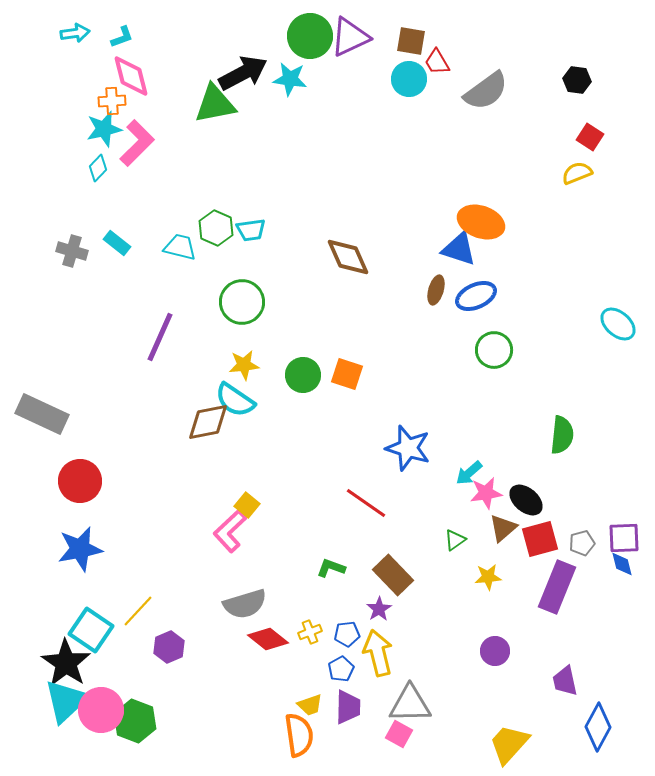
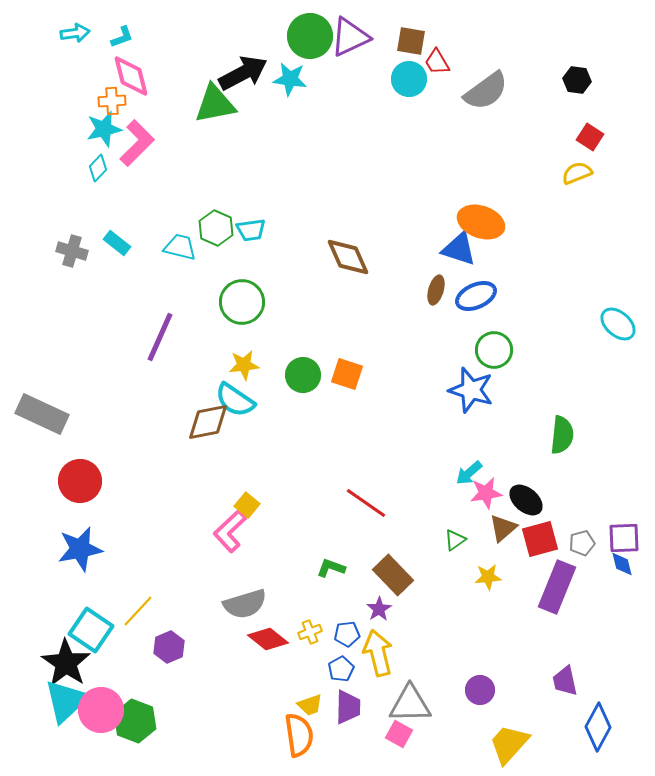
blue star at (408, 448): moved 63 px right, 58 px up
purple circle at (495, 651): moved 15 px left, 39 px down
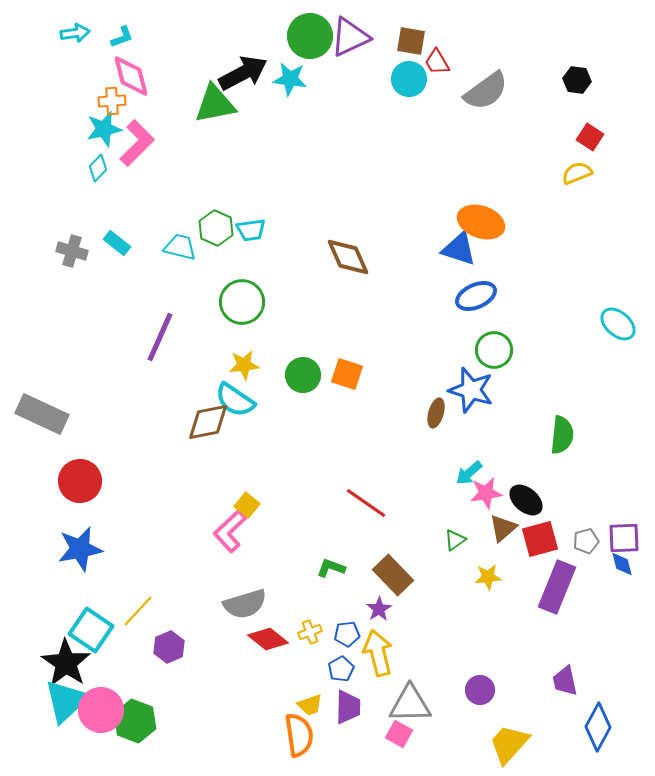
brown ellipse at (436, 290): moved 123 px down
gray pentagon at (582, 543): moved 4 px right, 2 px up
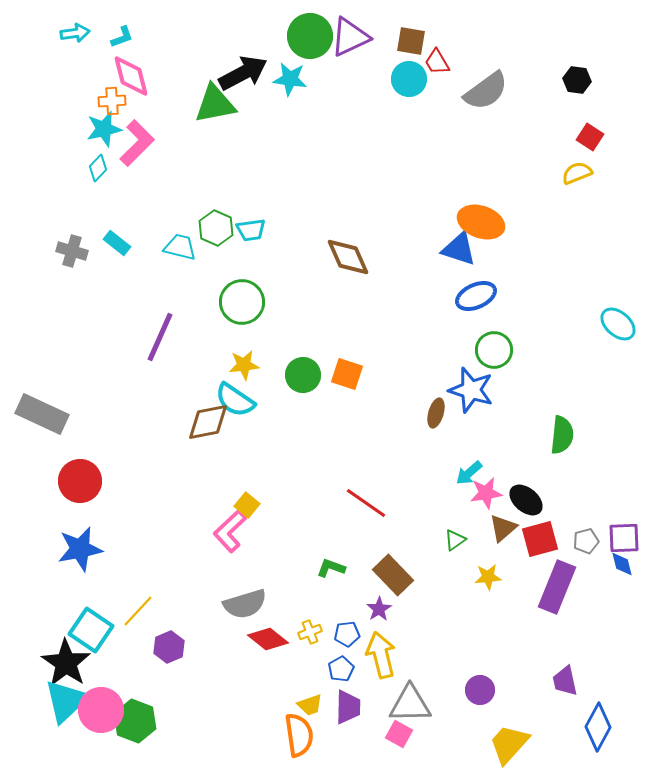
yellow arrow at (378, 653): moved 3 px right, 2 px down
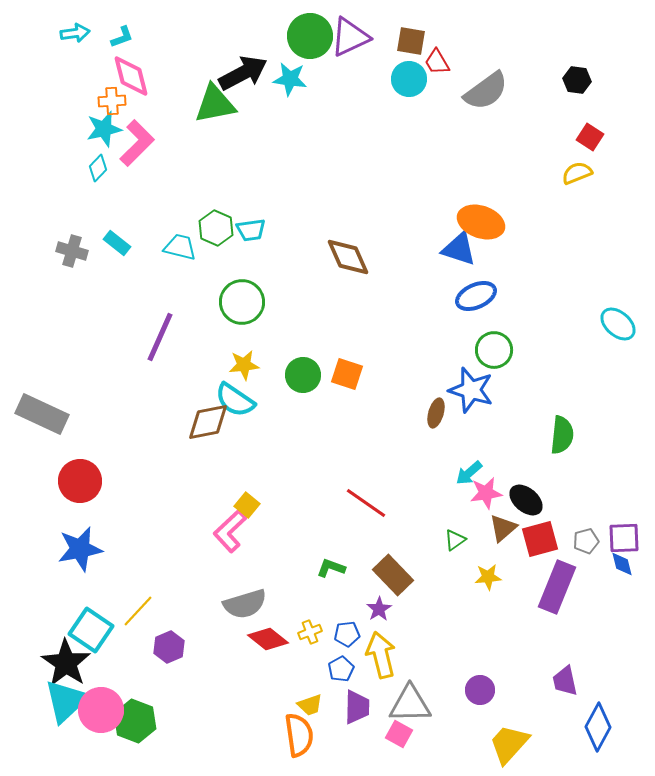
purple trapezoid at (348, 707): moved 9 px right
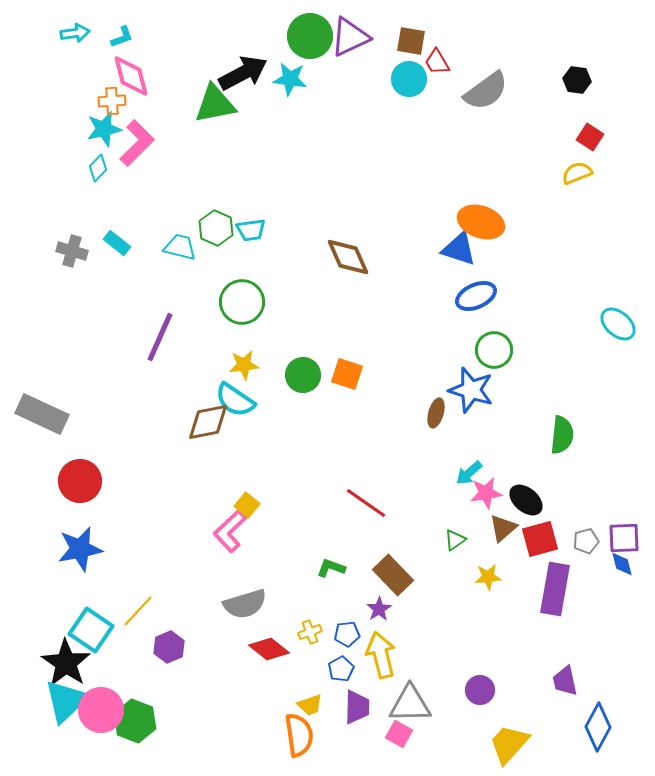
purple rectangle at (557, 587): moved 2 px left, 2 px down; rotated 12 degrees counterclockwise
red diamond at (268, 639): moved 1 px right, 10 px down
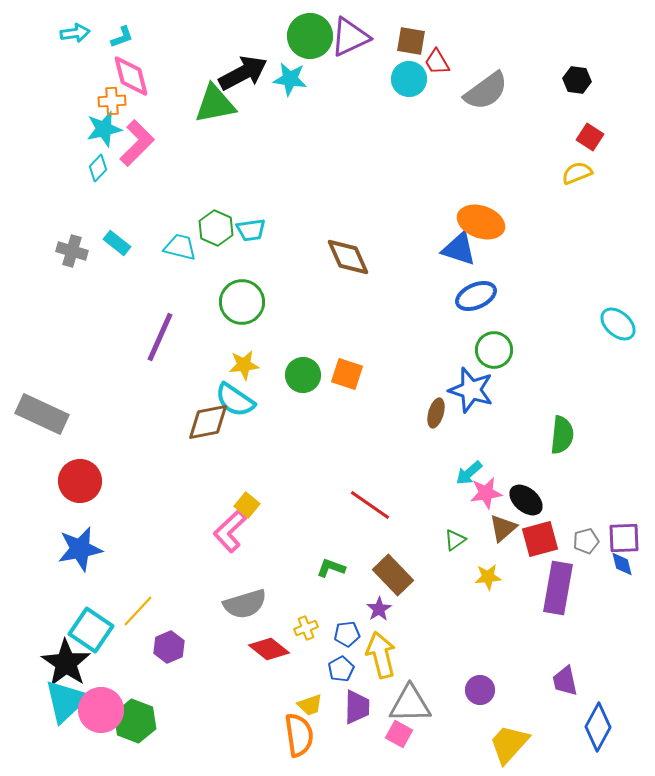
red line at (366, 503): moved 4 px right, 2 px down
purple rectangle at (555, 589): moved 3 px right, 1 px up
yellow cross at (310, 632): moved 4 px left, 4 px up
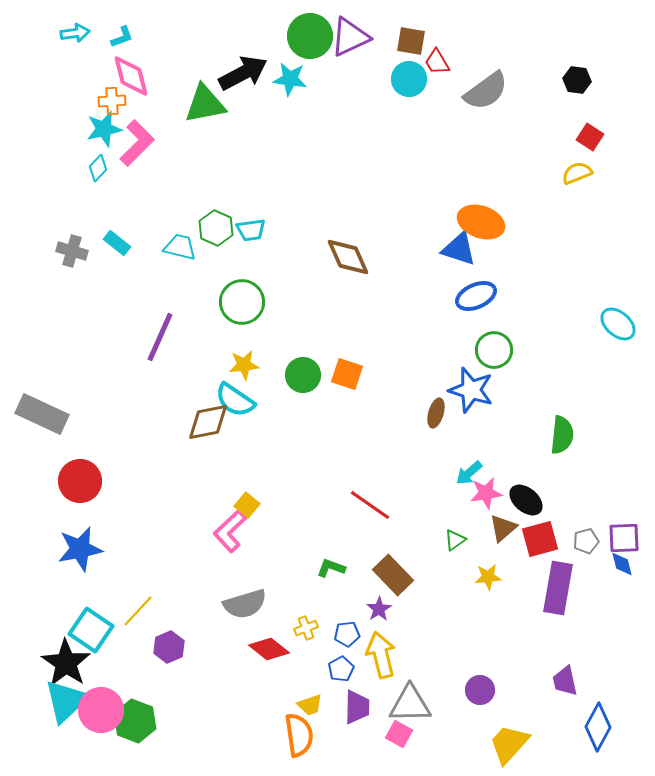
green triangle at (215, 104): moved 10 px left
